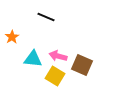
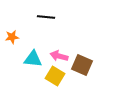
black line: rotated 18 degrees counterclockwise
orange star: rotated 24 degrees clockwise
pink arrow: moved 1 px right
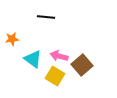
orange star: moved 2 px down
cyan triangle: rotated 30 degrees clockwise
brown square: rotated 25 degrees clockwise
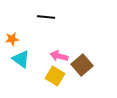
cyan triangle: moved 12 px left
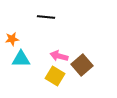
cyan triangle: rotated 36 degrees counterclockwise
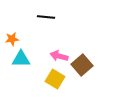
yellow square: moved 3 px down
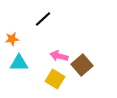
black line: moved 3 px left, 2 px down; rotated 48 degrees counterclockwise
cyan triangle: moved 2 px left, 4 px down
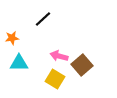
orange star: moved 1 px up
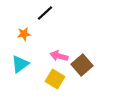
black line: moved 2 px right, 6 px up
orange star: moved 12 px right, 4 px up
cyan triangle: moved 1 px right, 1 px down; rotated 36 degrees counterclockwise
